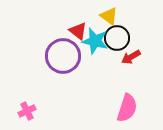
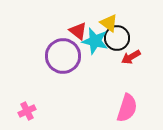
yellow triangle: moved 7 px down
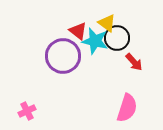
yellow triangle: moved 2 px left
red arrow: moved 3 px right, 5 px down; rotated 102 degrees counterclockwise
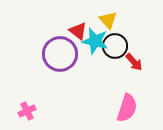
yellow triangle: moved 1 px right, 3 px up; rotated 12 degrees clockwise
black circle: moved 2 px left, 8 px down
purple circle: moved 3 px left, 2 px up
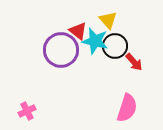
purple circle: moved 1 px right, 4 px up
